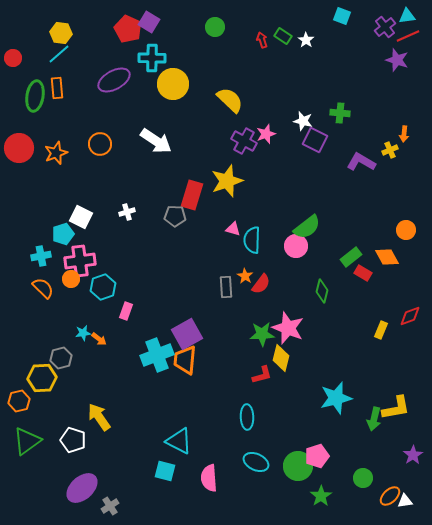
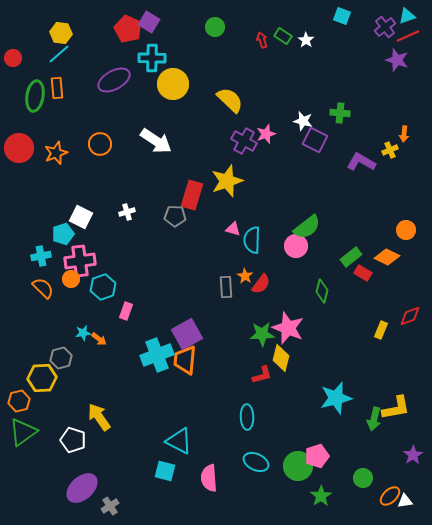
cyan triangle at (407, 16): rotated 12 degrees counterclockwise
orange diamond at (387, 257): rotated 35 degrees counterclockwise
green triangle at (27, 441): moved 4 px left, 9 px up
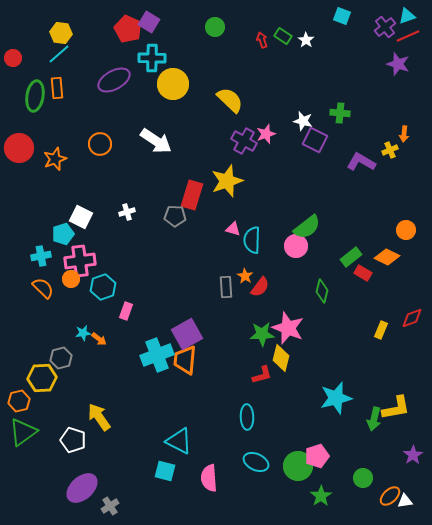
purple star at (397, 60): moved 1 px right, 4 px down
orange star at (56, 153): moved 1 px left, 6 px down
red semicircle at (261, 284): moved 1 px left, 3 px down
red diamond at (410, 316): moved 2 px right, 2 px down
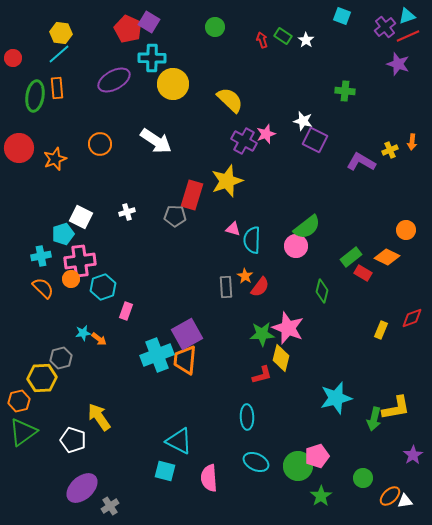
green cross at (340, 113): moved 5 px right, 22 px up
orange arrow at (404, 134): moved 8 px right, 8 px down
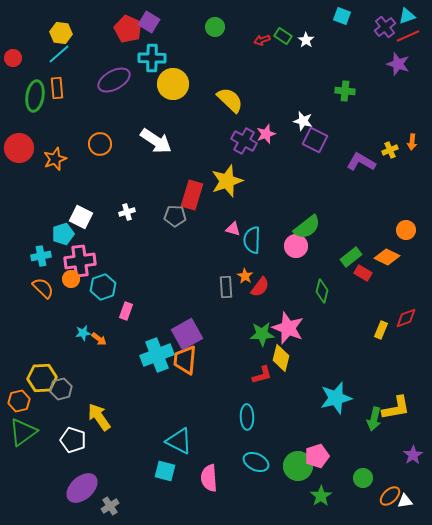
red arrow at (262, 40): rotated 91 degrees counterclockwise
red diamond at (412, 318): moved 6 px left
gray hexagon at (61, 358): moved 31 px down
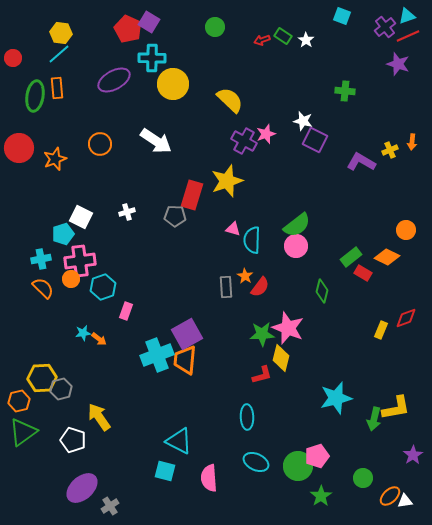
green semicircle at (307, 227): moved 10 px left, 2 px up
cyan cross at (41, 256): moved 3 px down
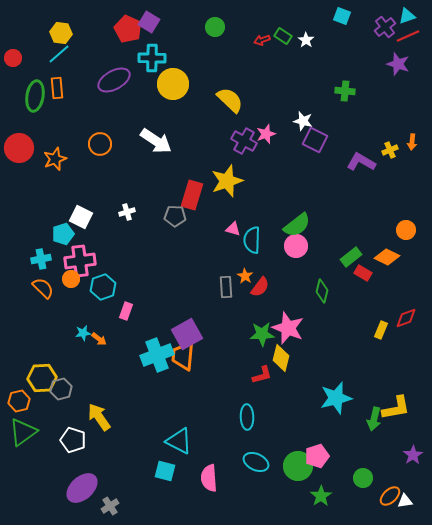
orange trapezoid at (185, 360): moved 2 px left, 4 px up
